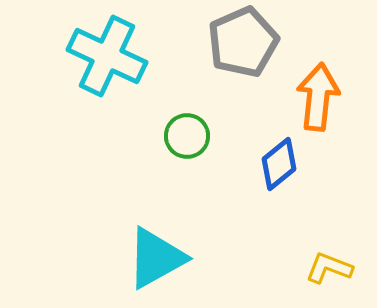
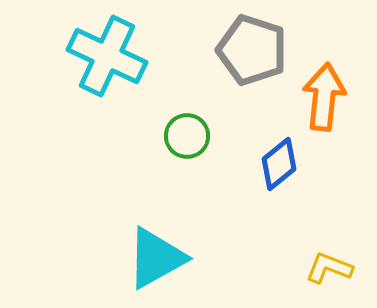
gray pentagon: moved 9 px right, 8 px down; rotated 30 degrees counterclockwise
orange arrow: moved 6 px right
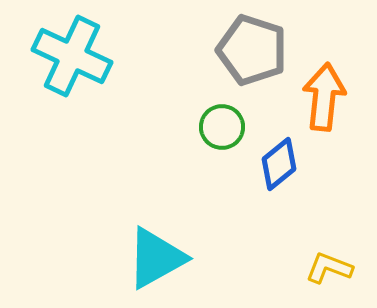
cyan cross: moved 35 px left
green circle: moved 35 px right, 9 px up
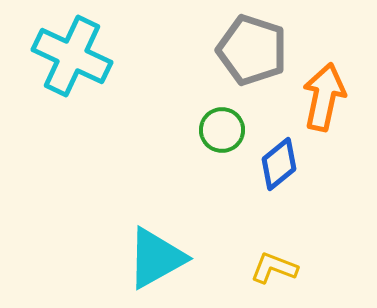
orange arrow: rotated 6 degrees clockwise
green circle: moved 3 px down
yellow L-shape: moved 55 px left
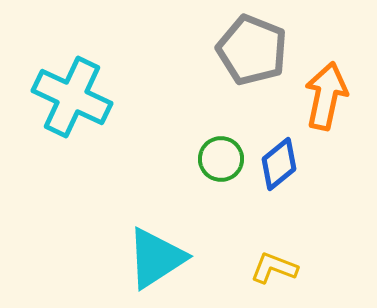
gray pentagon: rotated 4 degrees clockwise
cyan cross: moved 41 px down
orange arrow: moved 2 px right, 1 px up
green circle: moved 1 px left, 29 px down
cyan triangle: rotated 4 degrees counterclockwise
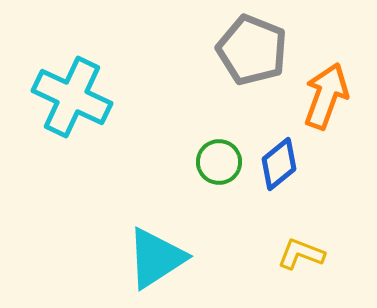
orange arrow: rotated 8 degrees clockwise
green circle: moved 2 px left, 3 px down
yellow L-shape: moved 27 px right, 14 px up
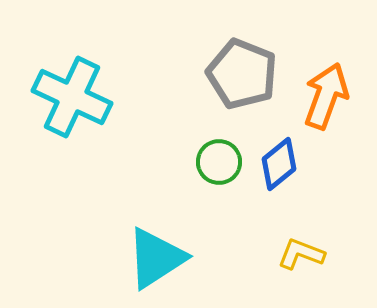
gray pentagon: moved 10 px left, 24 px down
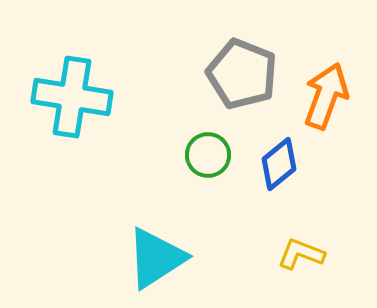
cyan cross: rotated 16 degrees counterclockwise
green circle: moved 11 px left, 7 px up
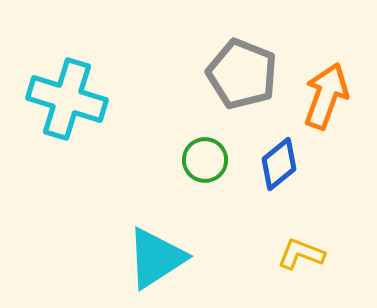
cyan cross: moved 5 px left, 2 px down; rotated 8 degrees clockwise
green circle: moved 3 px left, 5 px down
